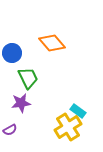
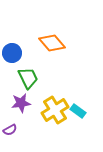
yellow cross: moved 13 px left, 17 px up
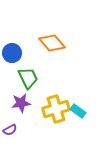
yellow cross: moved 1 px right, 1 px up; rotated 16 degrees clockwise
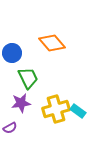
purple semicircle: moved 2 px up
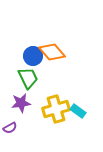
orange diamond: moved 9 px down
blue circle: moved 21 px right, 3 px down
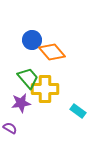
blue circle: moved 1 px left, 16 px up
green trapezoid: rotated 15 degrees counterclockwise
yellow cross: moved 11 px left, 20 px up; rotated 16 degrees clockwise
purple semicircle: rotated 120 degrees counterclockwise
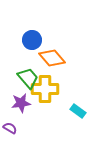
orange diamond: moved 6 px down
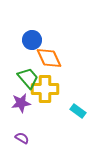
orange diamond: moved 3 px left; rotated 16 degrees clockwise
purple semicircle: moved 12 px right, 10 px down
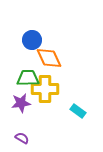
green trapezoid: rotated 50 degrees counterclockwise
